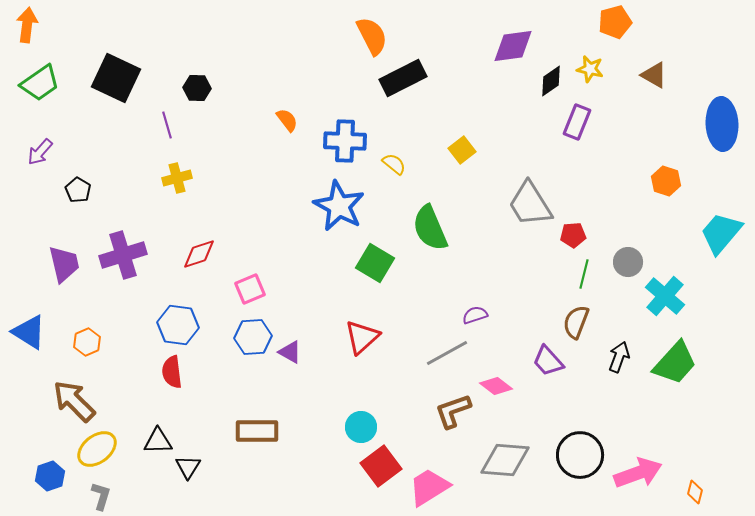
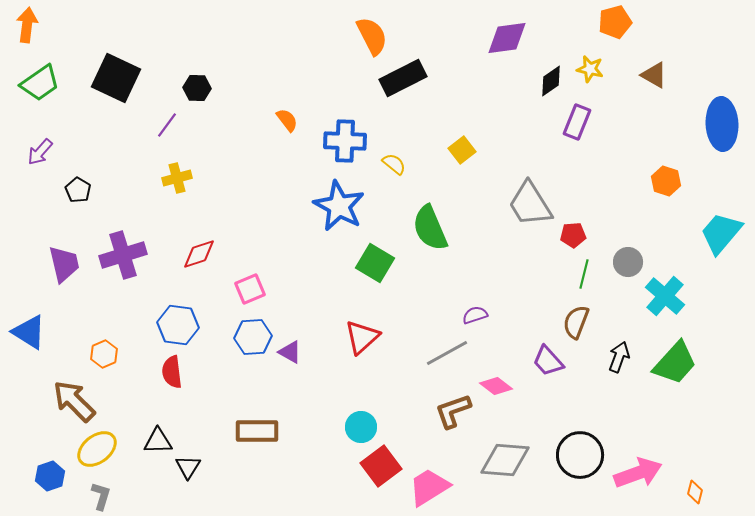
purple diamond at (513, 46): moved 6 px left, 8 px up
purple line at (167, 125): rotated 52 degrees clockwise
orange hexagon at (87, 342): moved 17 px right, 12 px down
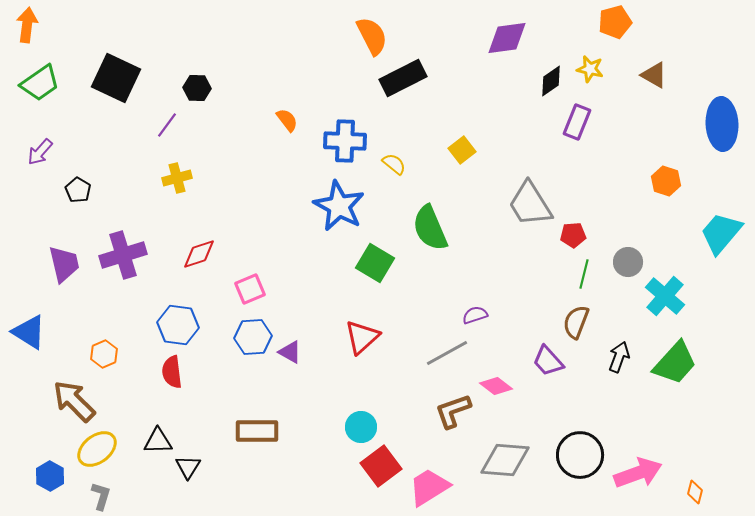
blue hexagon at (50, 476): rotated 12 degrees counterclockwise
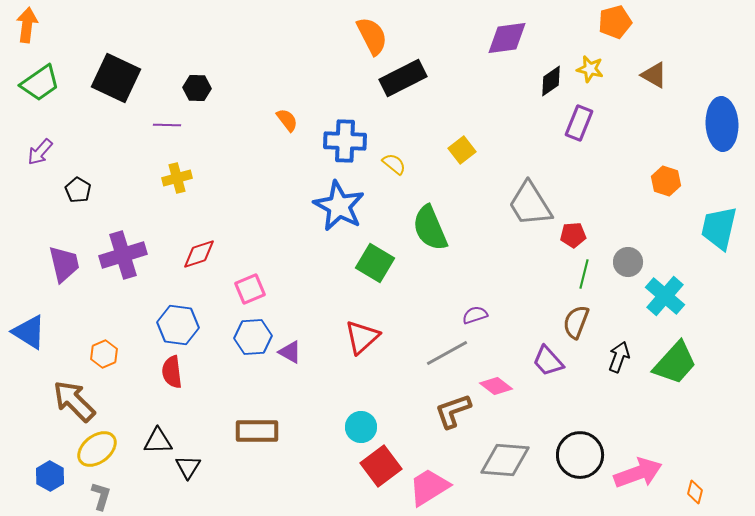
purple rectangle at (577, 122): moved 2 px right, 1 px down
purple line at (167, 125): rotated 56 degrees clockwise
cyan trapezoid at (721, 233): moved 2 px left, 5 px up; rotated 27 degrees counterclockwise
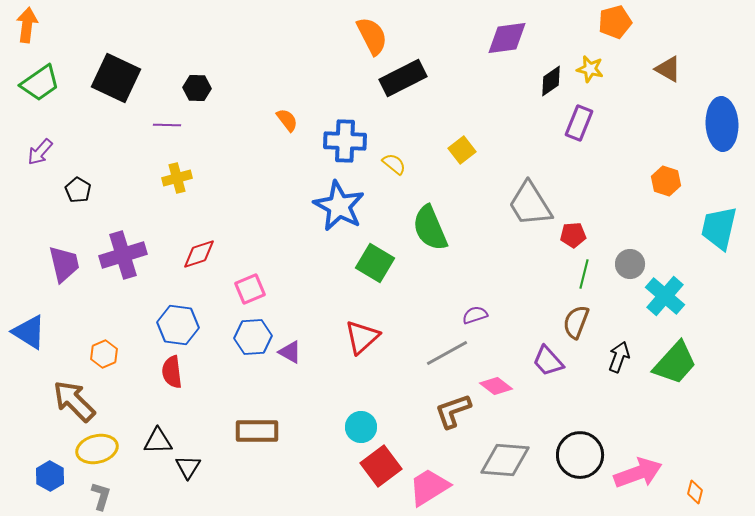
brown triangle at (654, 75): moved 14 px right, 6 px up
gray circle at (628, 262): moved 2 px right, 2 px down
yellow ellipse at (97, 449): rotated 24 degrees clockwise
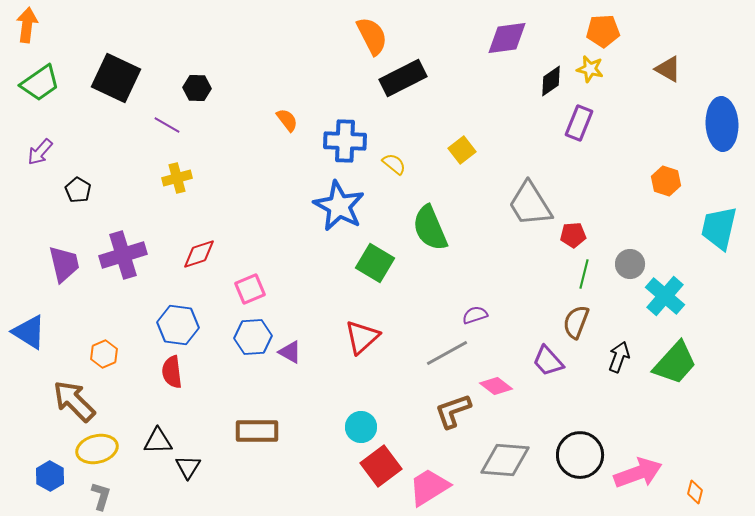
orange pentagon at (615, 22): moved 12 px left, 9 px down; rotated 12 degrees clockwise
purple line at (167, 125): rotated 28 degrees clockwise
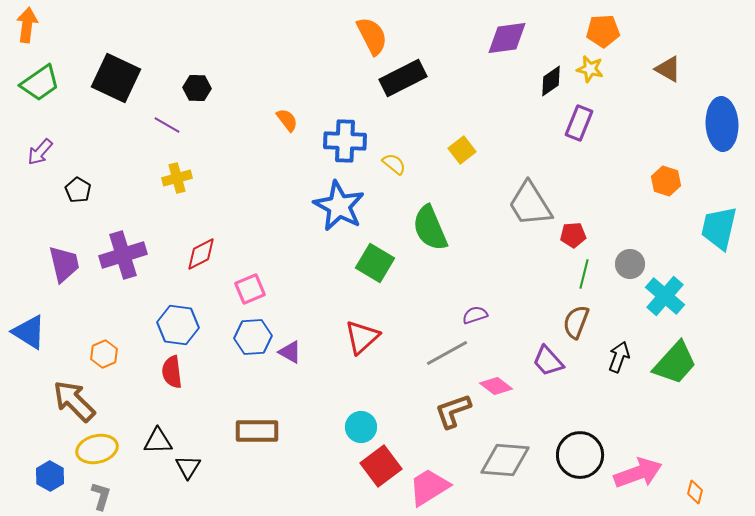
red diamond at (199, 254): moved 2 px right; rotated 9 degrees counterclockwise
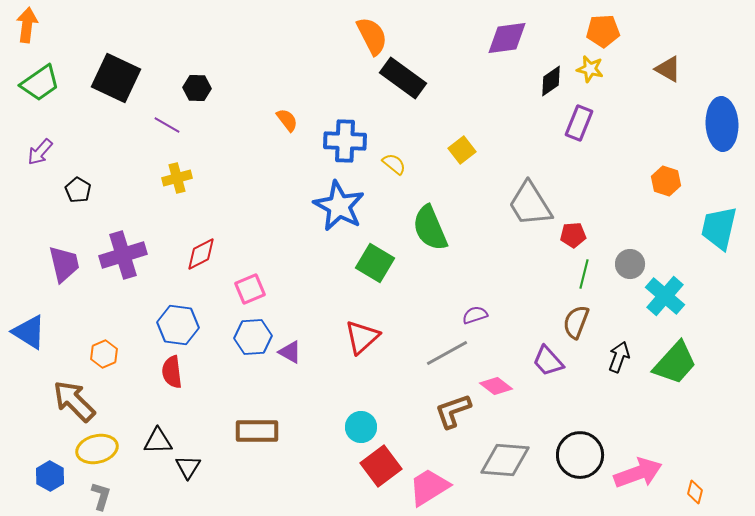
black rectangle at (403, 78): rotated 63 degrees clockwise
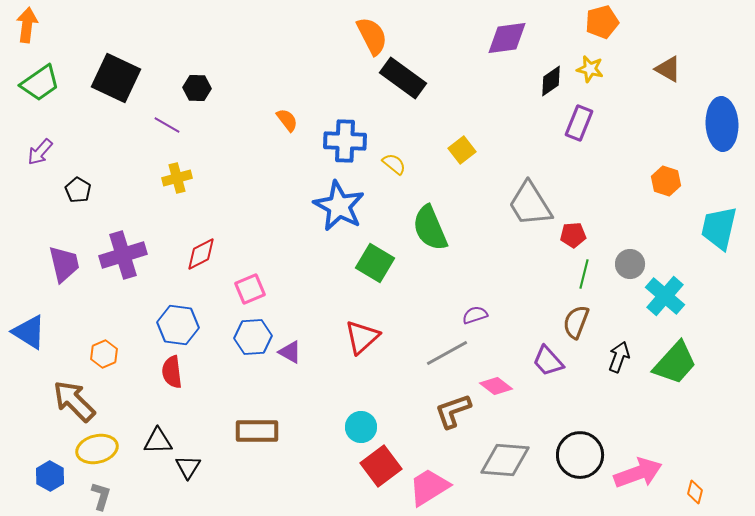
orange pentagon at (603, 31): moved 1 px left, 9 px up; rotated 12 degrees counterclockwise
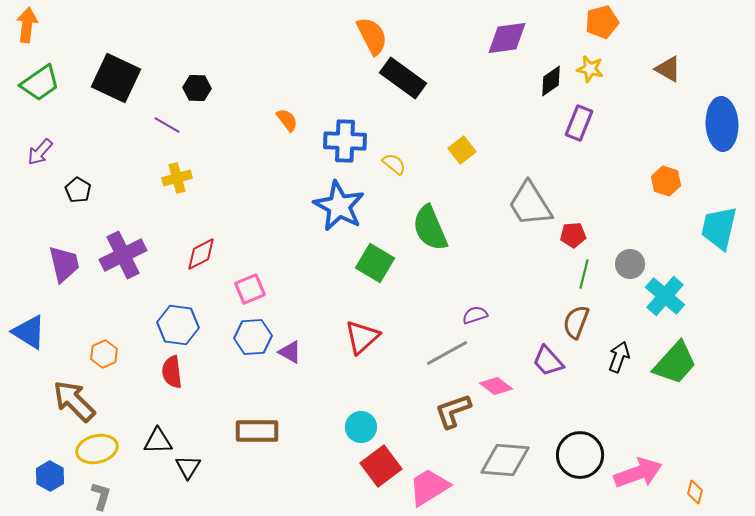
purple cross at (123, 255): rotated 9 degrees counterclockwise
